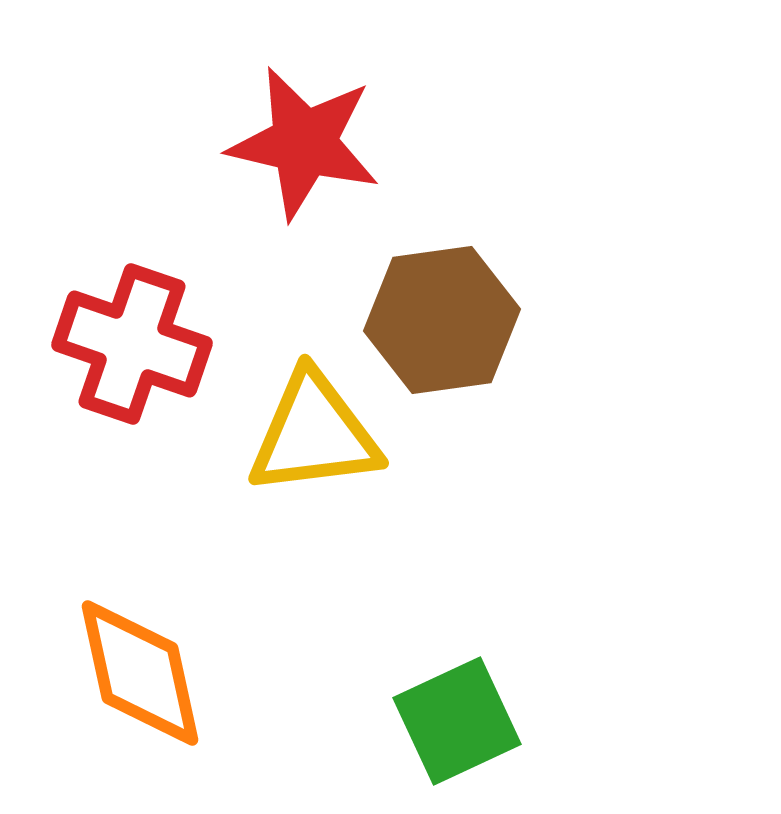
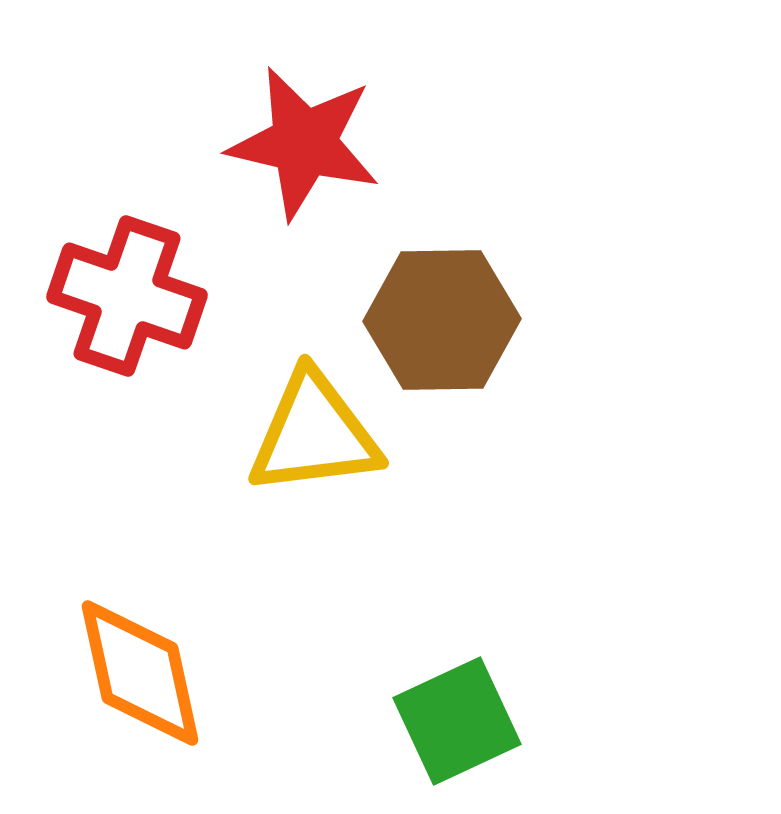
brown hexagon: rotated 7 degrees clockwise
red cross: moved 5 px left, 48 px up
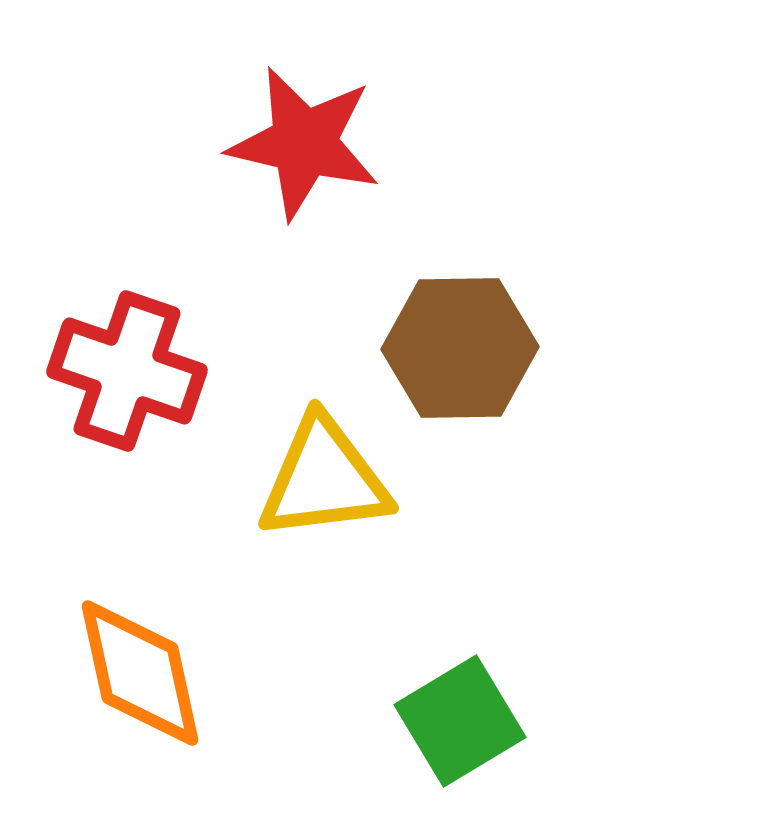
red cross: moved 75 px down
brown hexagon: moved 18 px right, 28 px down
yellow triangle: moved 10 px right, 45 px down
green square: moved 3 px right; rotated 6 degrees counterclockwise
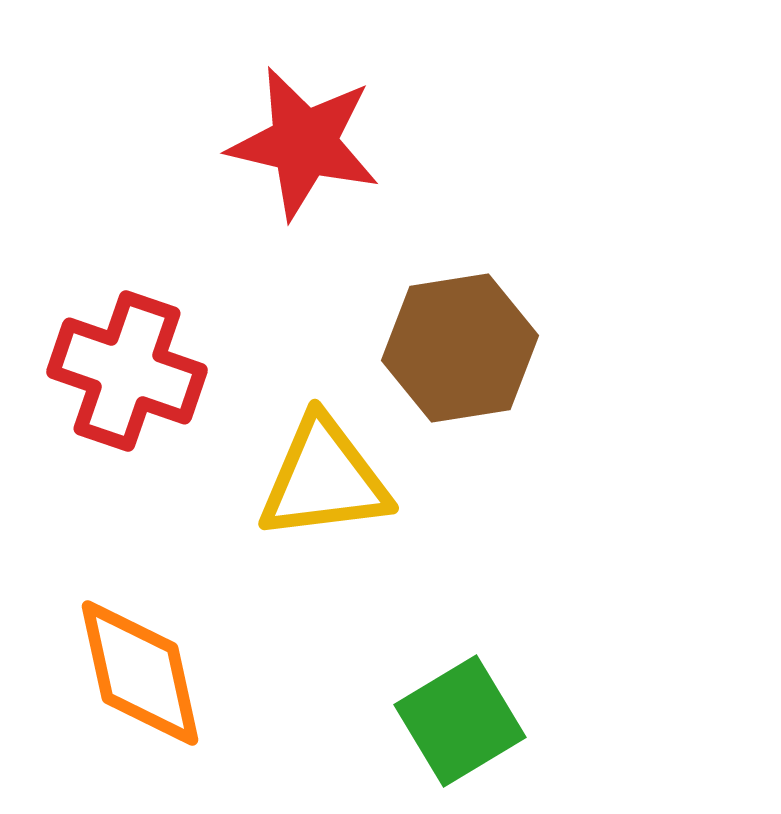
brown hexagon: rotated 8 degrees counterclockwise
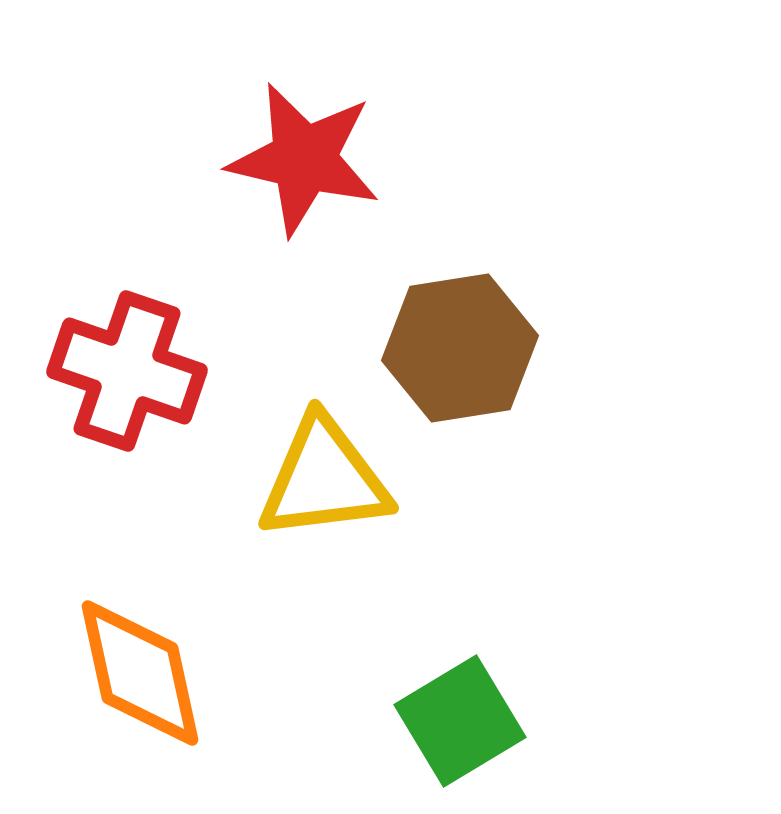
red star: moved 16 px down
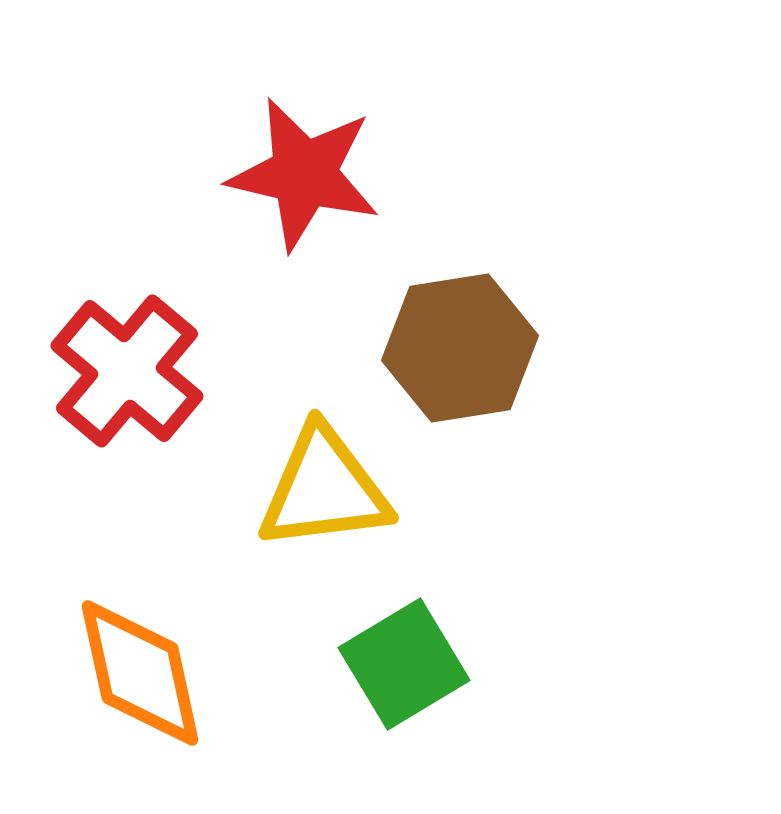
red star: moved 15 px down
red cross: rotated 21 degrees clockwise
yellow triangle: moved 10 px down
green square: moved 56 px left, 57 px up
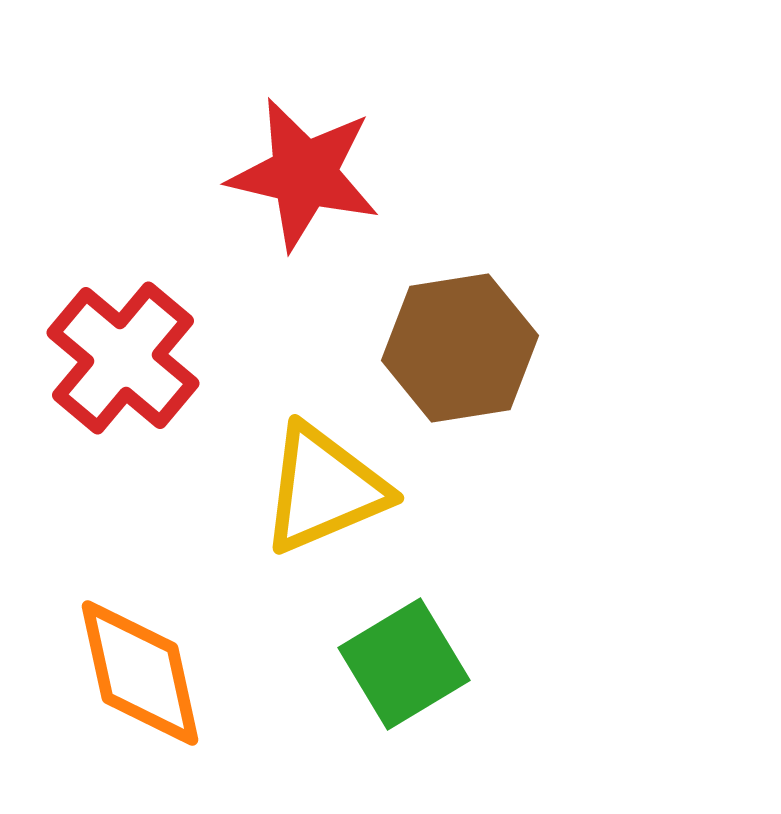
red cross: moved 4 px left, 13 px up
yellow triangle: rotated 16 degrees counterclockwise
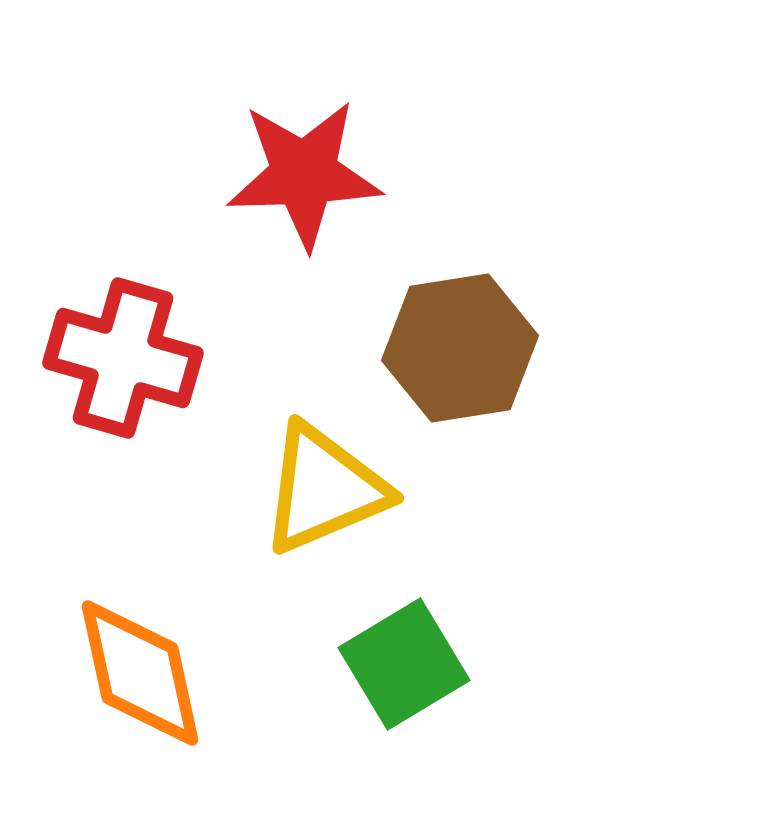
red star: rotated 15 degrees counterclockwise
red cross: rotated 24 degrees counterclockwise
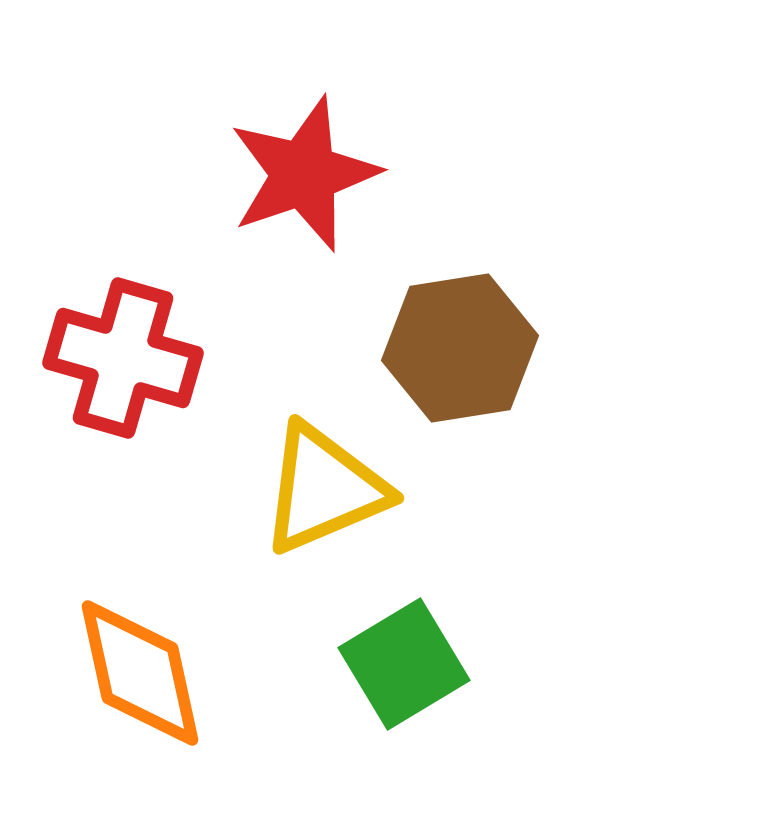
red star: rotated 17 degrees counterclockwise
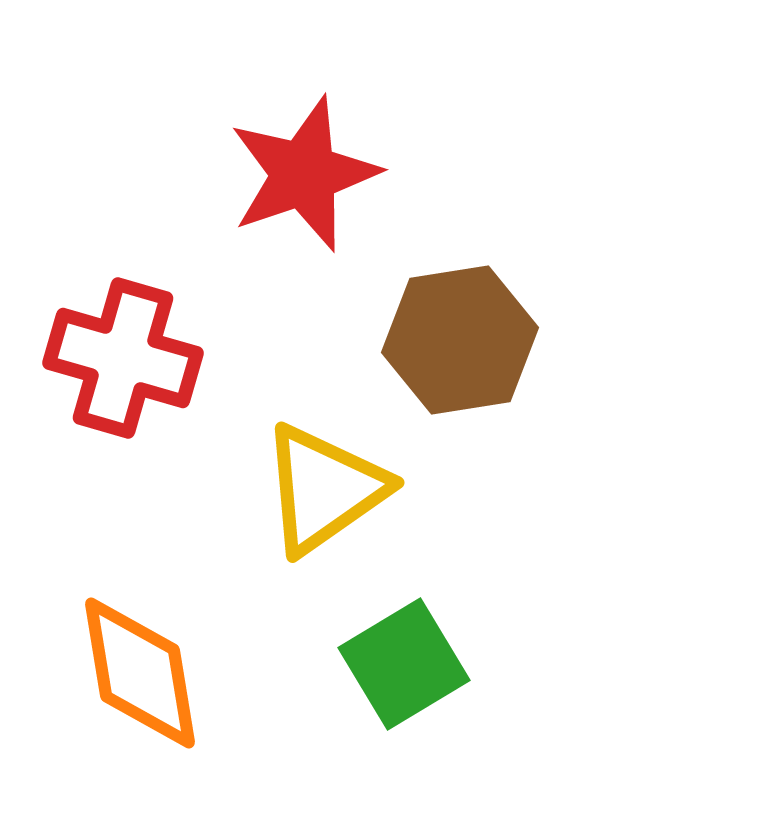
brown hexagon: moved 8 px up
yellow triangle: rotated 12 degrees counterclockwise
orange diamond: rotated 3 degrees clockwise
